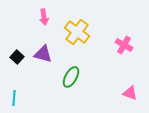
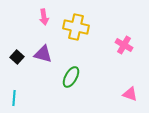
yellow cross: moved 1 px left, 5 px up; rotated 25 degrees counterclockwise
pink triangle: moved 1 px down
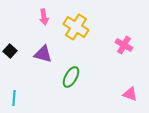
yellow cross: rotated 20 degrees clockwise
black square: moved 7 px left, 6 px up
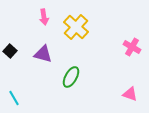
yellow cross: rotated 10 degrees clockwise
pink cross: moved 8 px right, 2 px down
cyan line: rotated 35 degrees counterclockwise
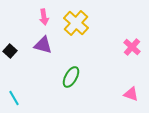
yellow cross: moved 4 px up
pink cross: rotated 12 degrees clockwise
purple triangle: moved 9 px up
pink triangle: moved 1 px right
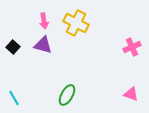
pink arrow: moved 4 px down
yellow cross: rotated 15 degrees counterclockwise
pink cross: rotated 24 degrees clockwise
black square: moved 3 px right, 4 px up
green ellipse: moved 4 px left, 18 px down
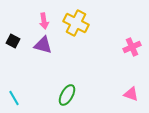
black square: moved 6 px up; rotated 16 degrees counterclockwise
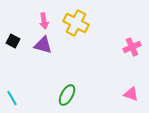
cyan line: moved 2 px left
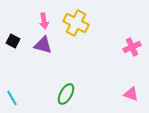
green ellipse: moved 1 px left, 1 px up
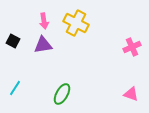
purple triangle: rotated 24 degrees counterclockwise
green ellipse: moved 4 px left
cyan line: moved 3 px right, 10 px up; rotated 63 degrees clockwise
